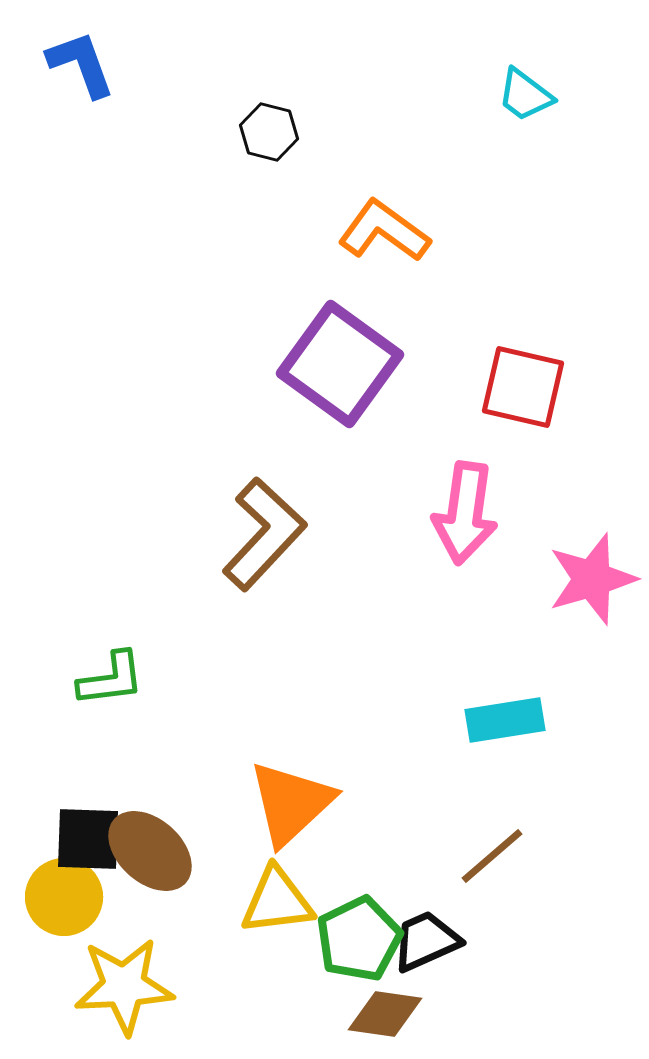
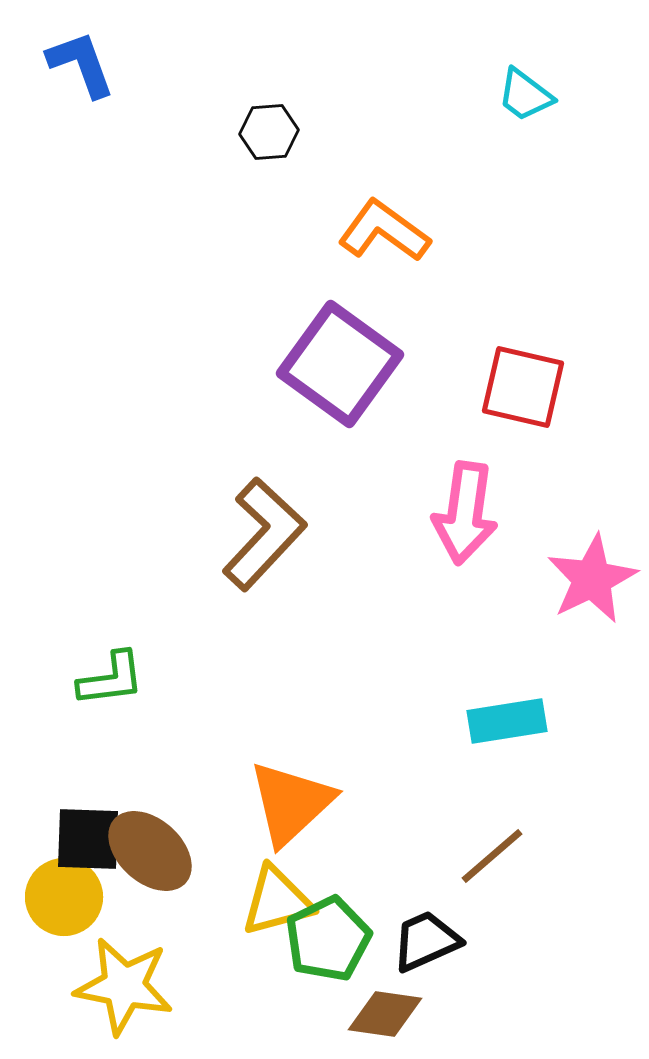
black hexagon: rotated 18 degrees counterclockwise
pink star: rotated 10 degrees counterclockwise
cyan rectangle: moved 2 px right, 1 px down
yellow triangle: rotated 8 degrees counterclockwise
green pentagon: moved 31 px left
yellow star: rotated 14 degrees clockwise
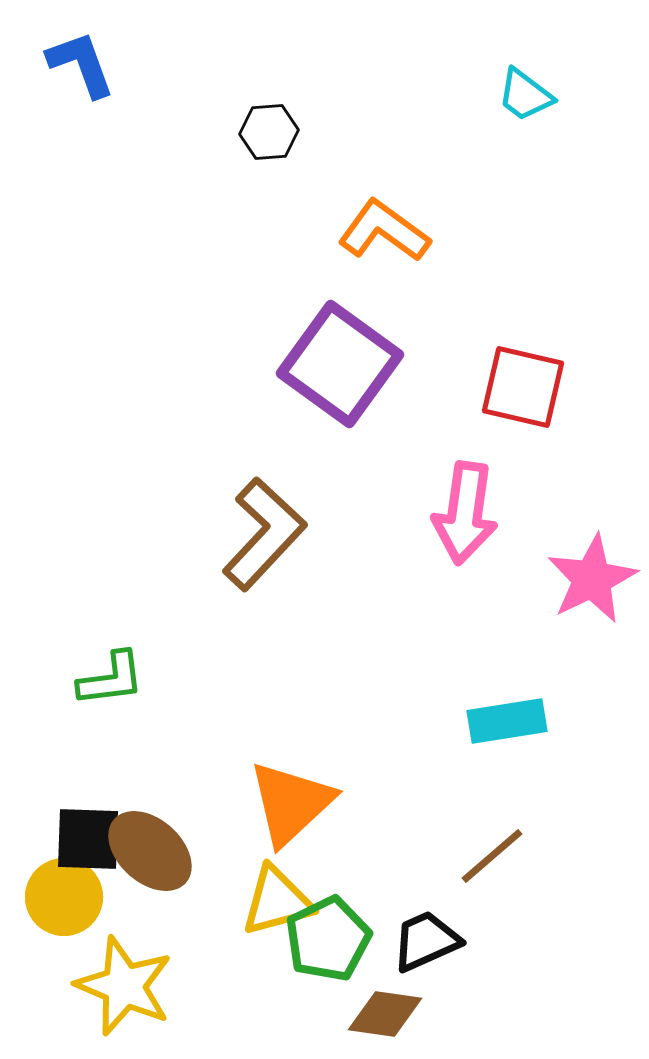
yellow star: rotated 12 degrees clockwise
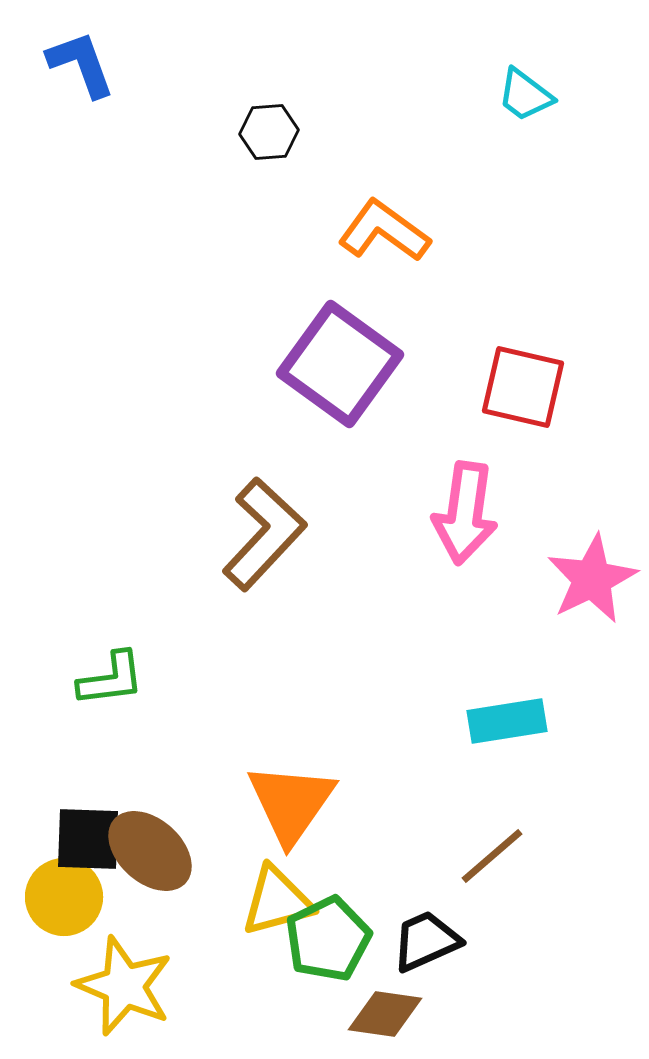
orange triangle: rotated 12 degrees counterclockwise
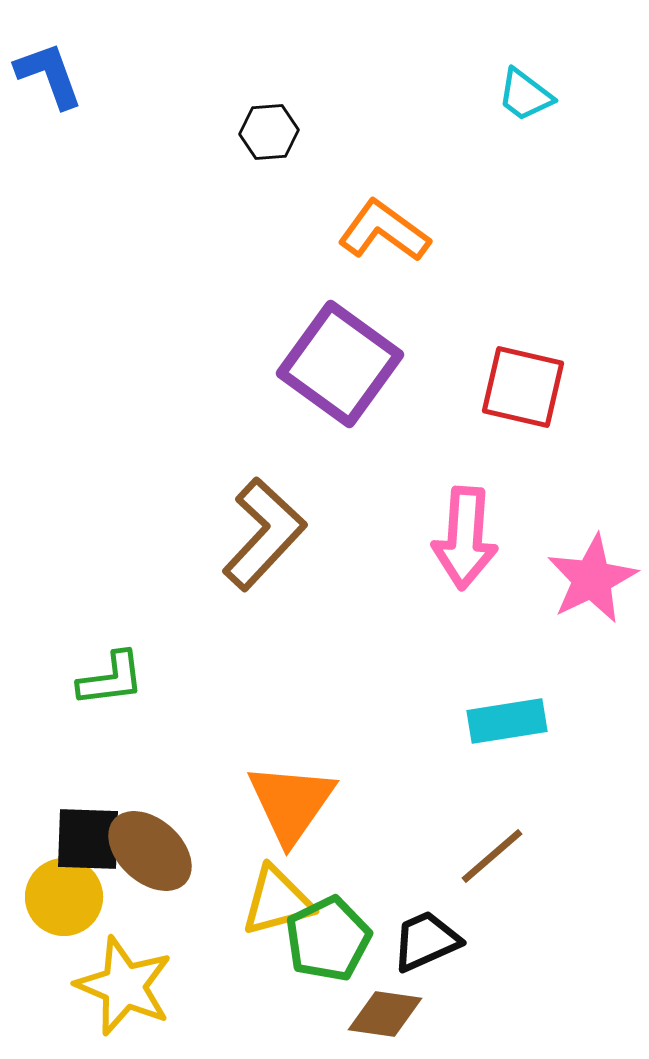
blue L-shape: moved 32 px left, 11 px down
pink arrow: moved 25 px down; rotated 4 degrees counterclockwise
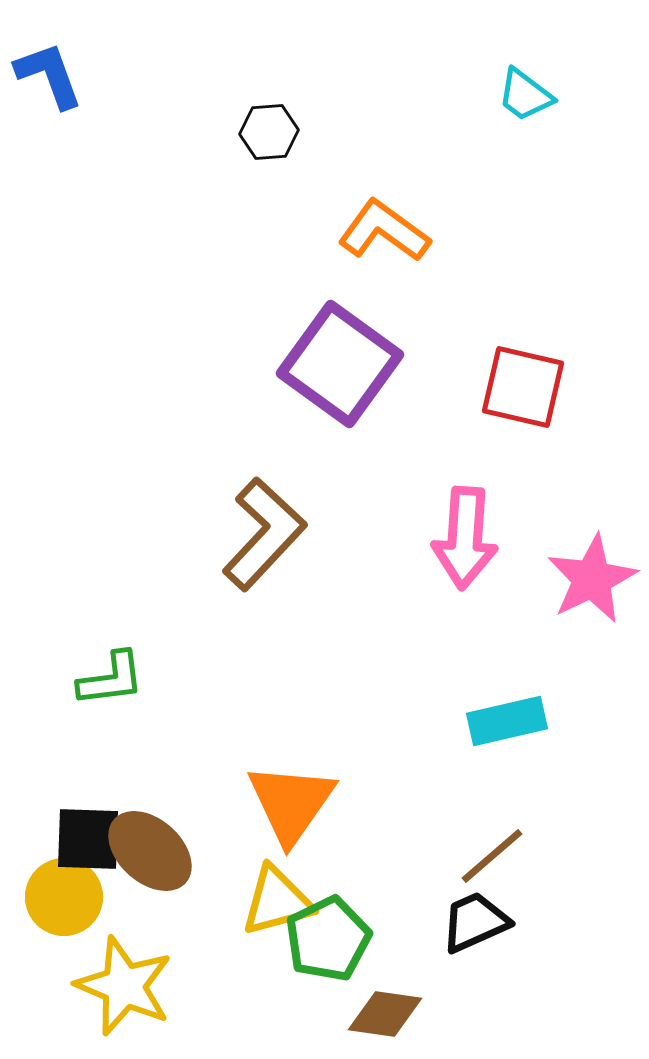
cyan rectangle: rotated 4 degrees counterclockwise
black trapezoid: moved 49 px right, 19 px up
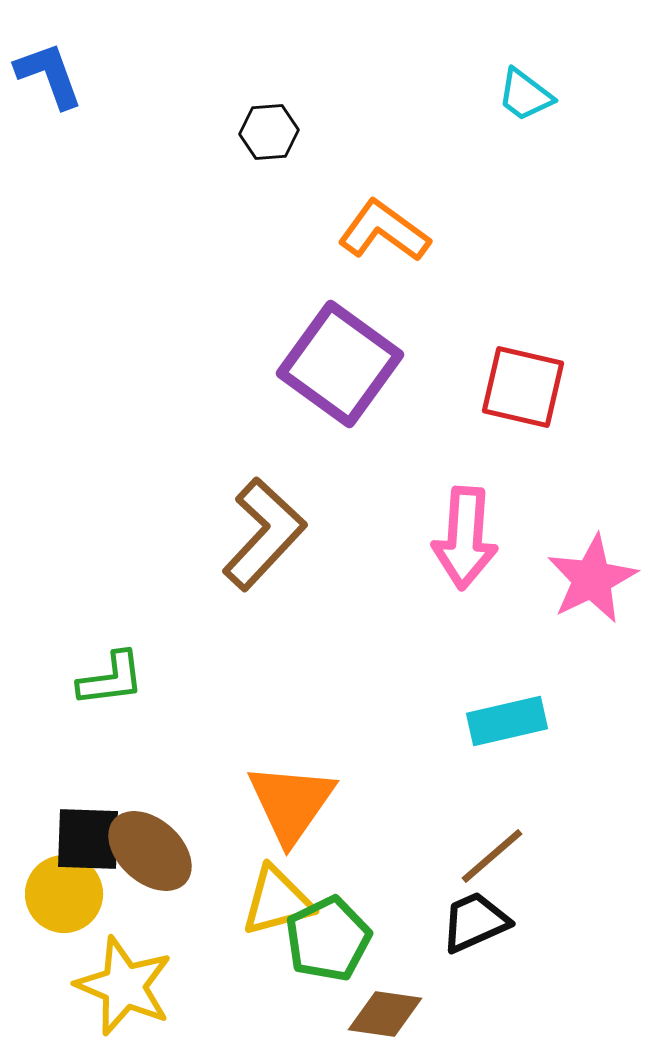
yellow circle: moved 3 px up
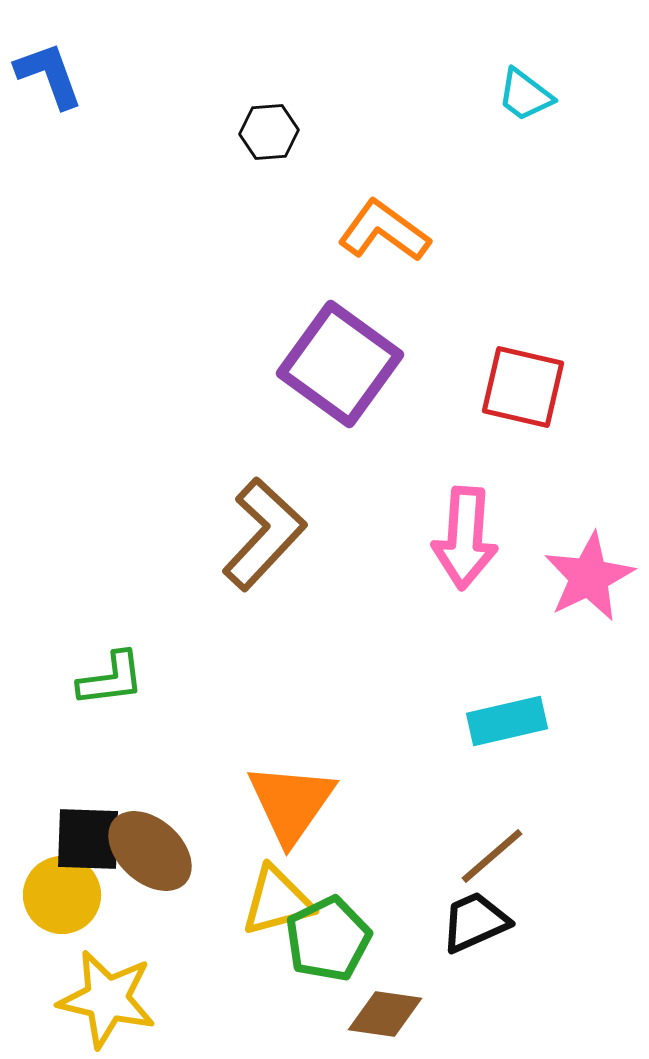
pink star: moved 3 px left, 2 px up
yellow circle: moved 2 px left, 1 px down
yellow star: moved 17 px left, 13 px down; rotated 10 degrees counterclockwise
